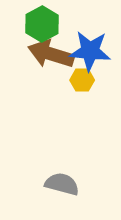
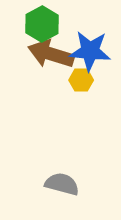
yellow hexagon: moved 1 px left
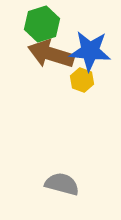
green hexagon: rotated 12 degrees clockwise
yellow hexagon: moved 1 px right; rotated 20 degrees clockwise
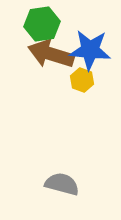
green hexagon: rotated 8 degrees clockwise
blue star: moved 1 px up
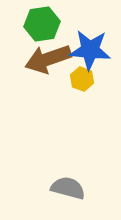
brown arrow: moved 3 px left, 5 px down; rotated 36 degrees counterclockwise
yellow hexagon: moved 1 px up
gray semicircle: moved 6 px right, 4 px down
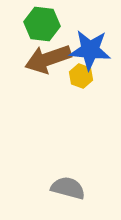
green hexagon: rotated 16 degrees clockwise
yellow hexagon: moved 1 px left, 3 px up
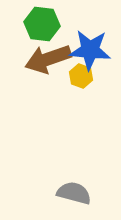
gray semicircle: moved 6 px right, 5 px down
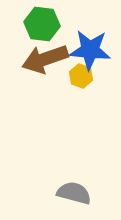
brown arrow: moved 3 px left
